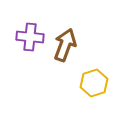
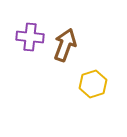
yellow hexagon: moved 1 px left, 1 px down
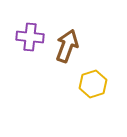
brown arrow: moved 2 px right, 1 px down
